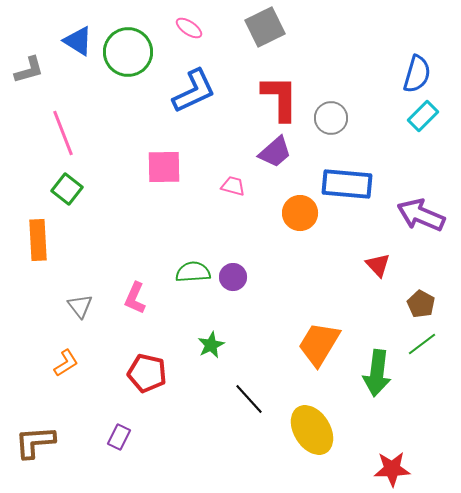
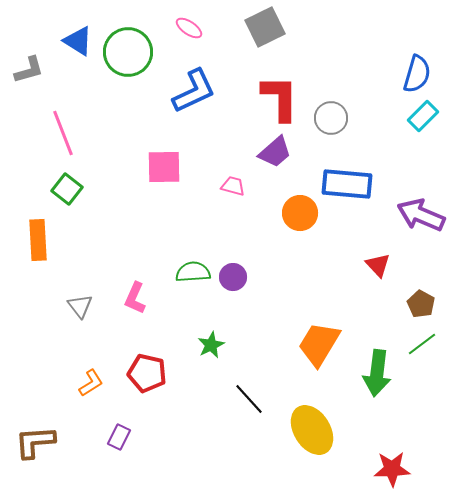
orange L-shape: moved 25 px right, 20 px down
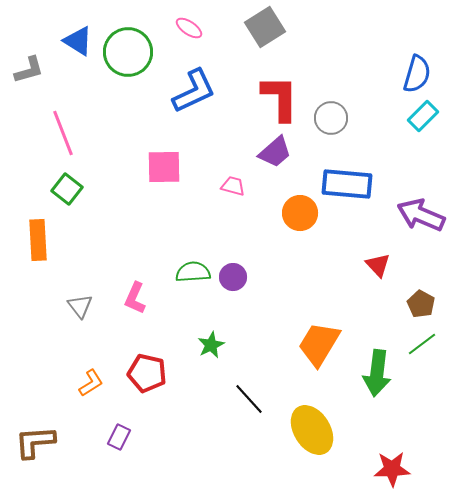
gray square: rotated 6 degrees counterclockwise
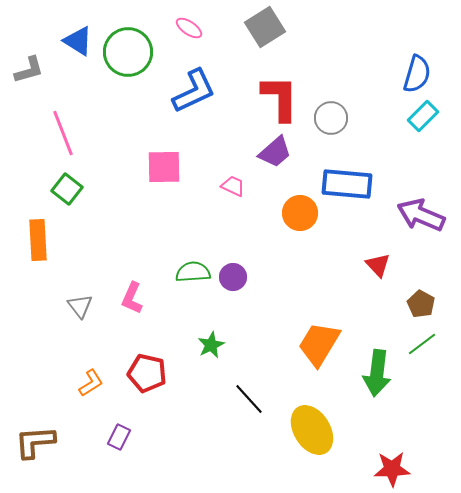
pink trapezoid: rotated 10 degrees clockwise
pink L-shape: moved 3 px left
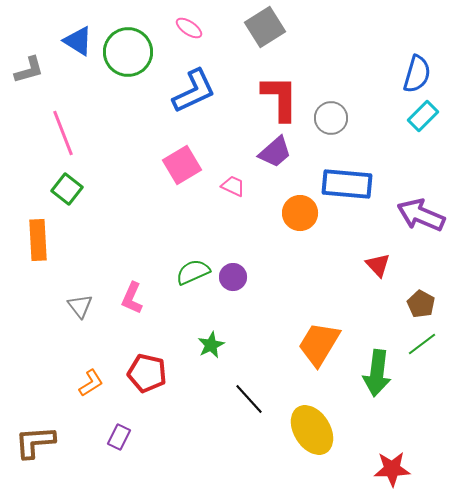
pink square: moved 18 px right, 2 px up; rotated 30 degrees counterclockwise
green semicircle: rotated 20 degrees counterclockwise
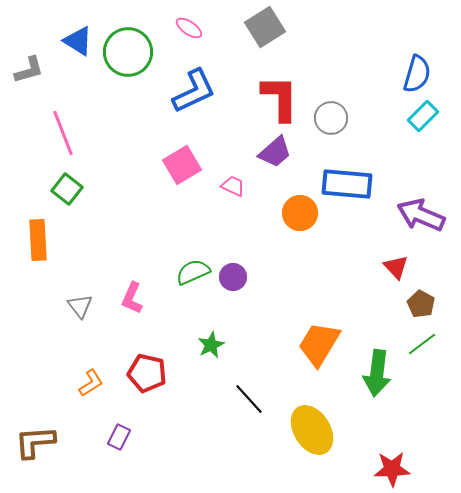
red triangle: moved 18 px right, 2 px down
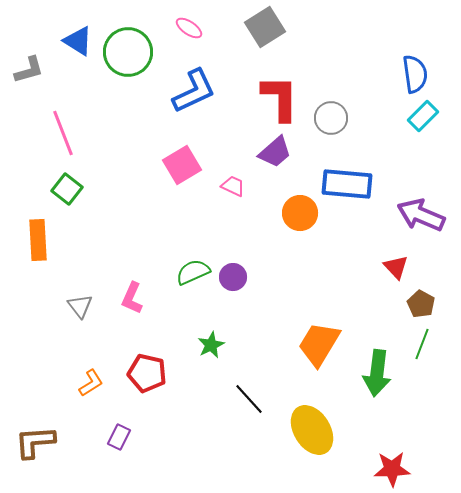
blue semicircle: moved 2 px left; rotated 24 degrees counterclockwise
green line: rotated 32 degrees counterclockwise
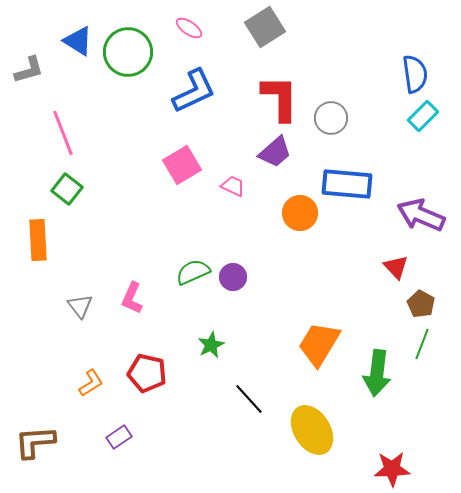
purple rectangle: rotated 30 degrees clockwise
